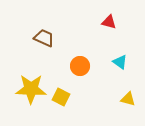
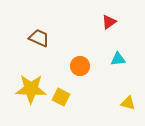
red triangle: rotated 49 degrees counterclockwise
brown trapezoid: moved 5 px left
cyan triangle: moved 2 px left, 3 px up; rotated 42 degrees counterclockwise
yellow triangle: moved 4 px down
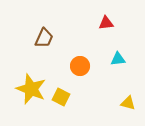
red triangle: moved 3 px left, 1 px down; rotated 28 degrees clockwise
brown trapezoid: moved 5 px right; rotated 90 degrees clockwise
yellow star: rotated 20 degrees clockwise
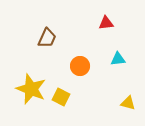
brown trapezoid: moved 3 px right
